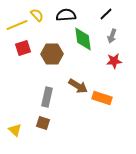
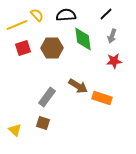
brown hexagon: moved 6 px up
gray rectangle: rotated 24 degrees clockwise
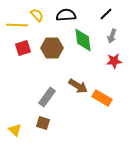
yellow line: rotated 25 degrees clockwise
green diamond: moved 1 px down
orange rectangle: rotated 12 degrees clockwise
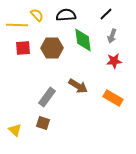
red square: rotated 14 degrees clockwise
orange rectangle: moved 11 px right
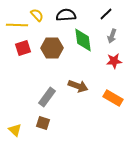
red square: rotated 14 degrees counterclockwise
brown arrow: rotated 12 degrees counterclockwise
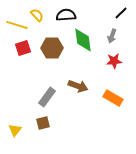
black line: moved 15 px right, 1 px up
yellow line: rotated 15 degrees clockwise
brown square: rotated 32 degrees counterclockwise
yellow triangle: rotated 24 degrees clockwise
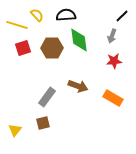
black line: moved 1 px right, 3 px down
green diamond: moved 4 px left
